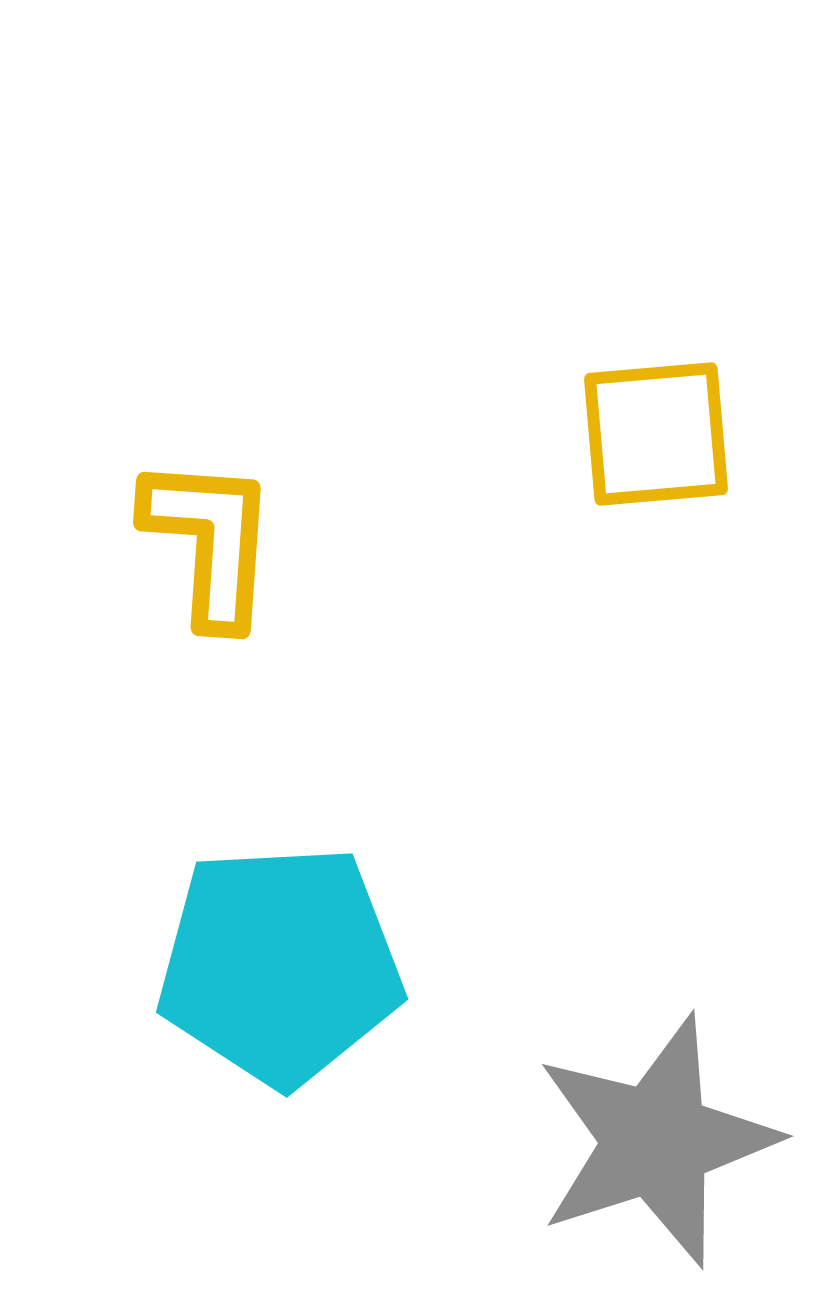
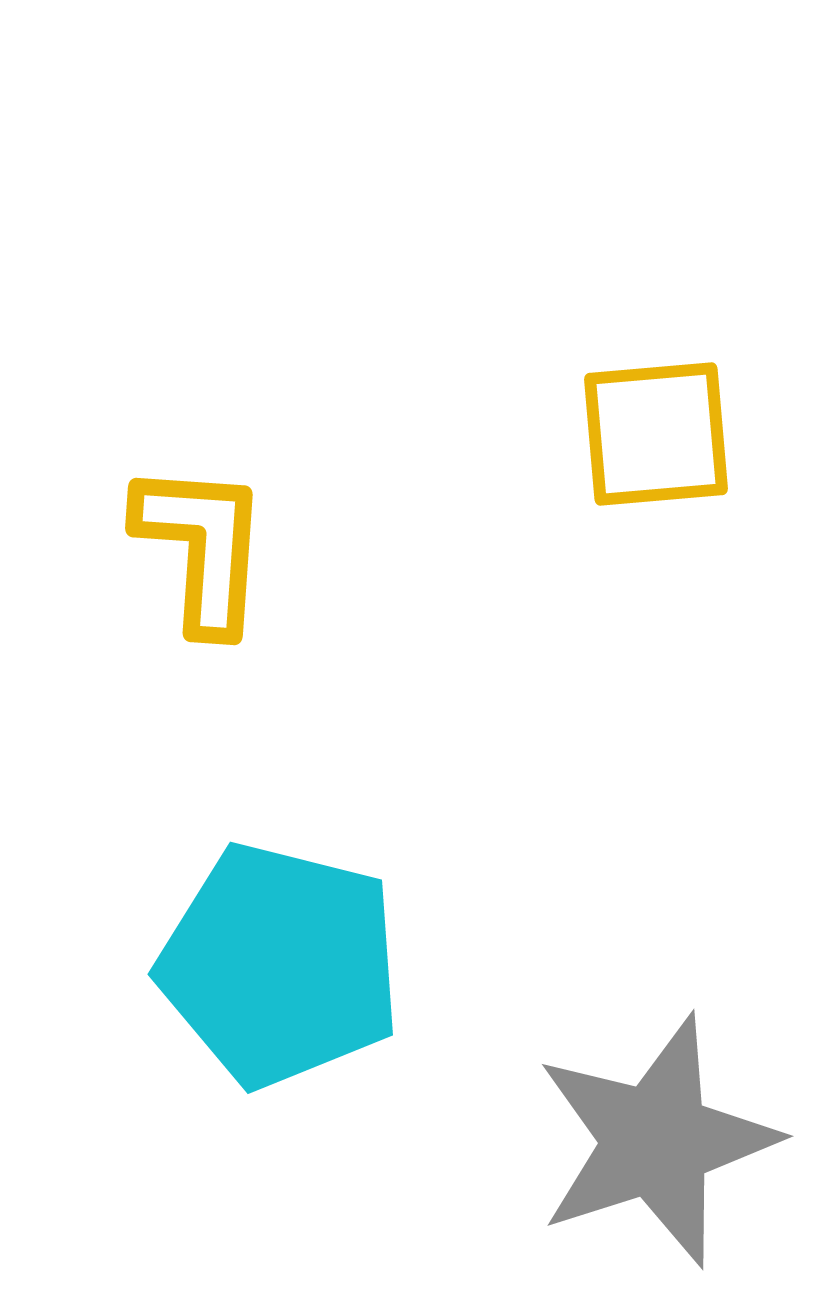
yellow L-shape: moved 8 px left, 6 px down
cyan pentagon: rotated 17 degrees clockwise
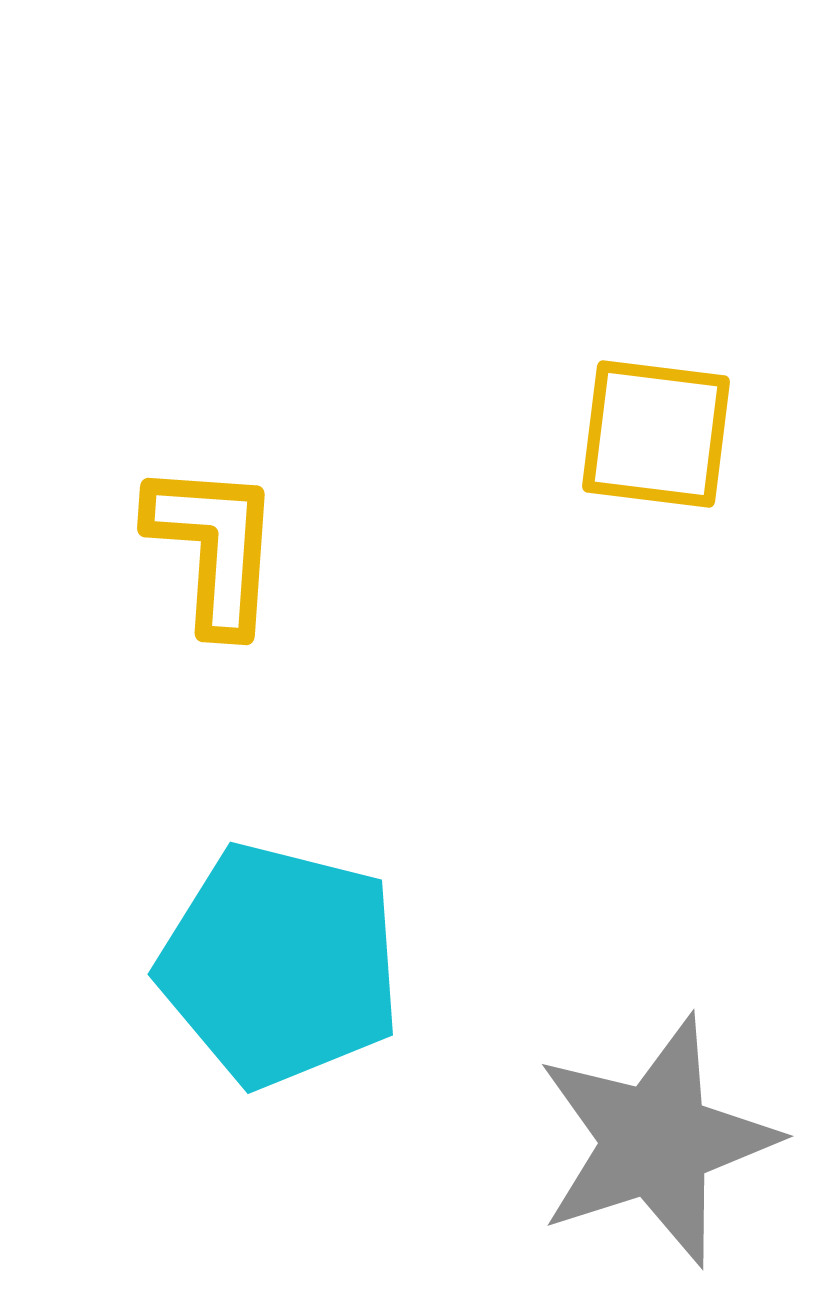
yellow square: rotated 12 degrees clockwise
yellow L-shape: moved 12 px right
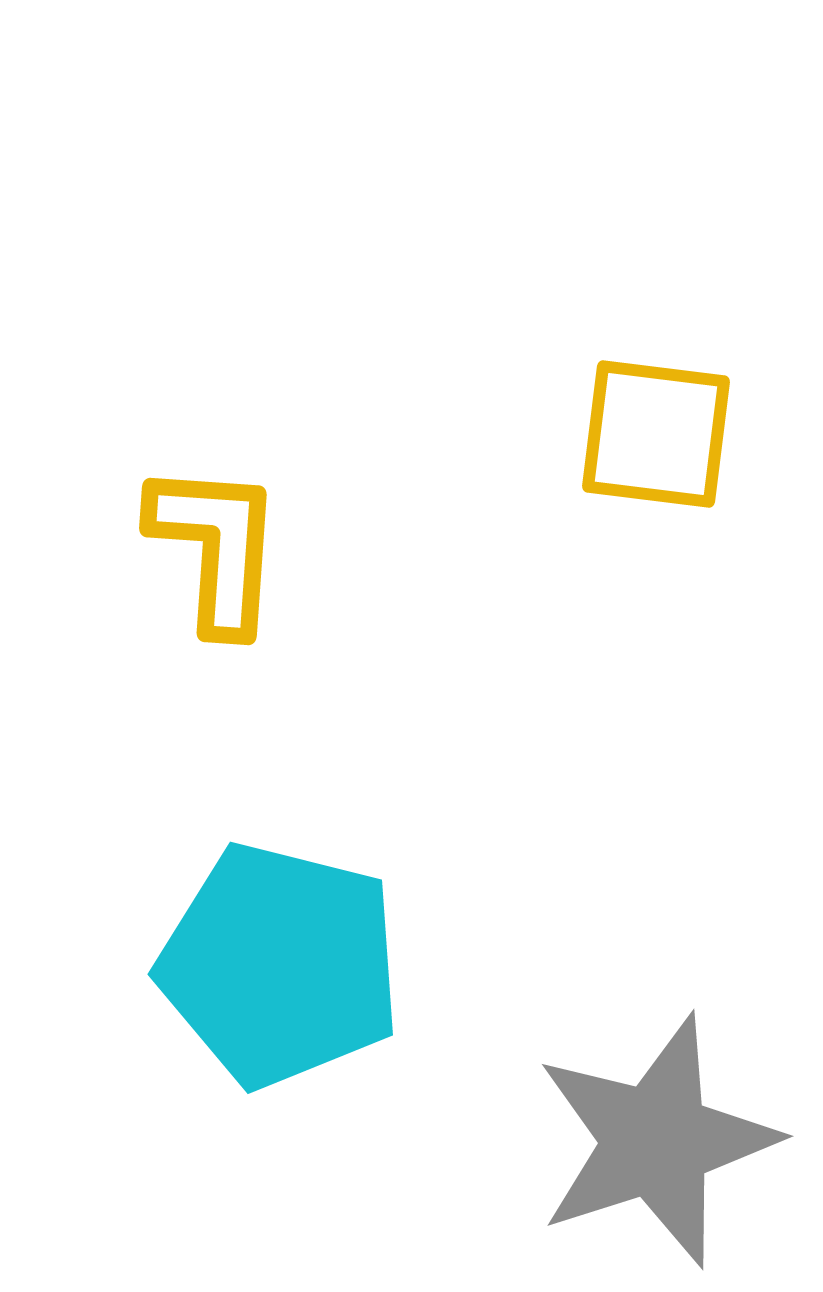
yellow L-shape: moved 2 px right
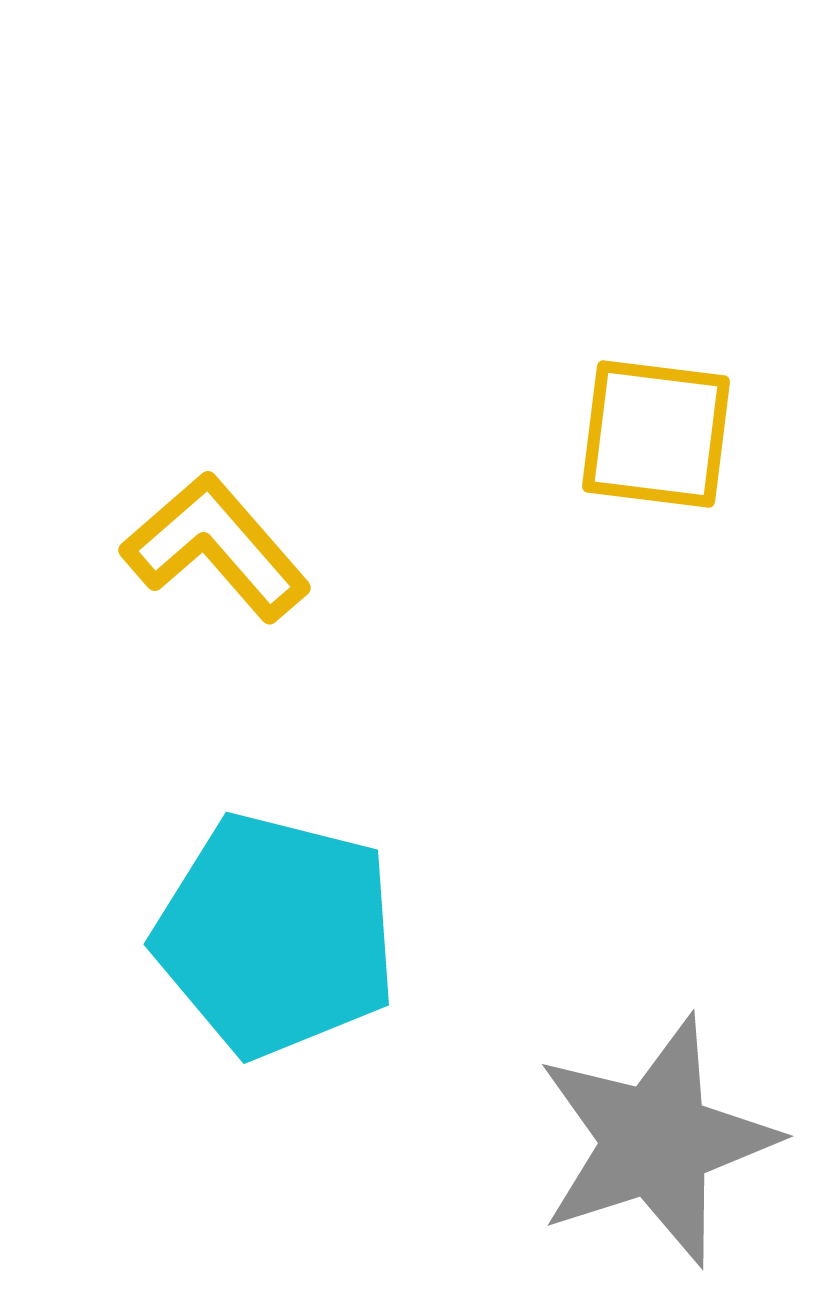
yellow L-shape: rotated 45 degrees counterclockwise
cyan pentagon: moved 4 px left, 30 px up
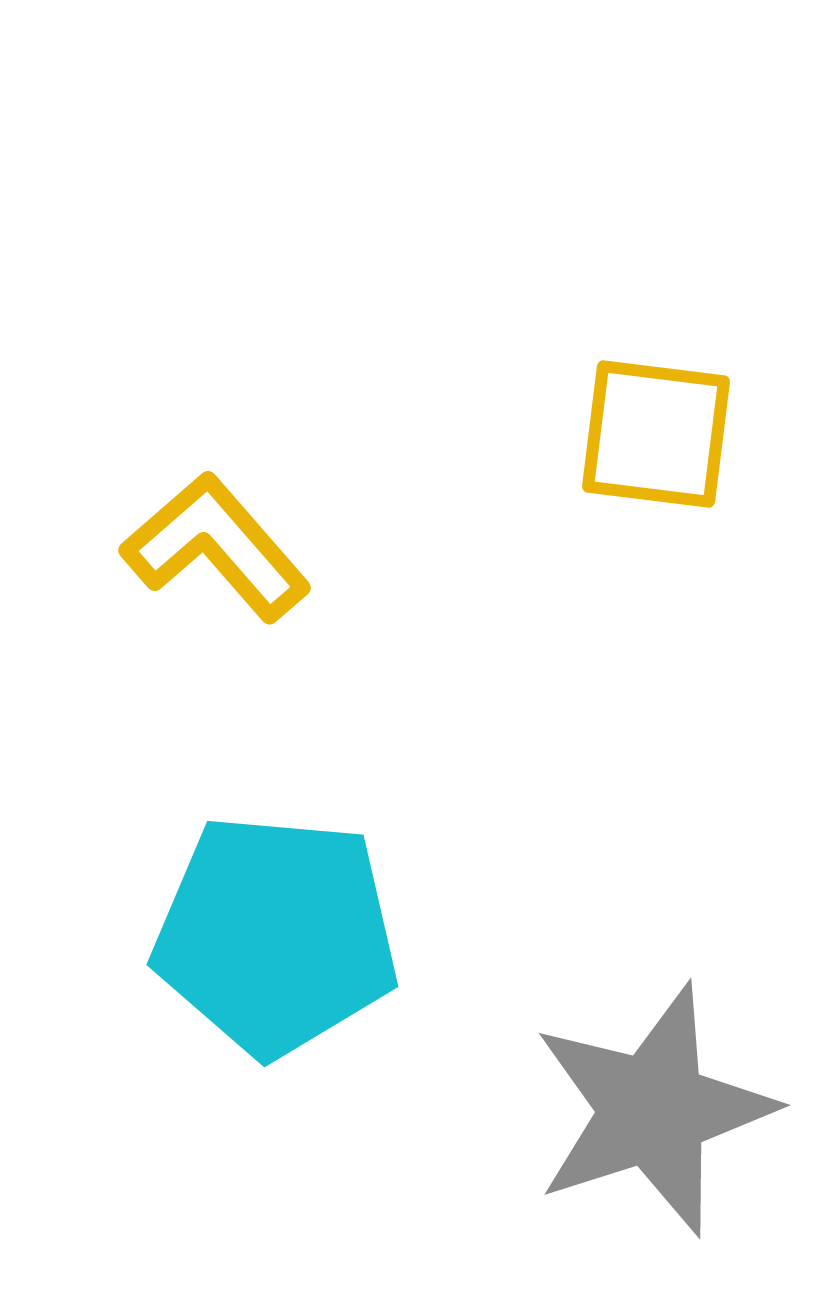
cyan pentagon: rotated 9 degrees counterclockwise
gray star: moved 3 px left, 31 px up
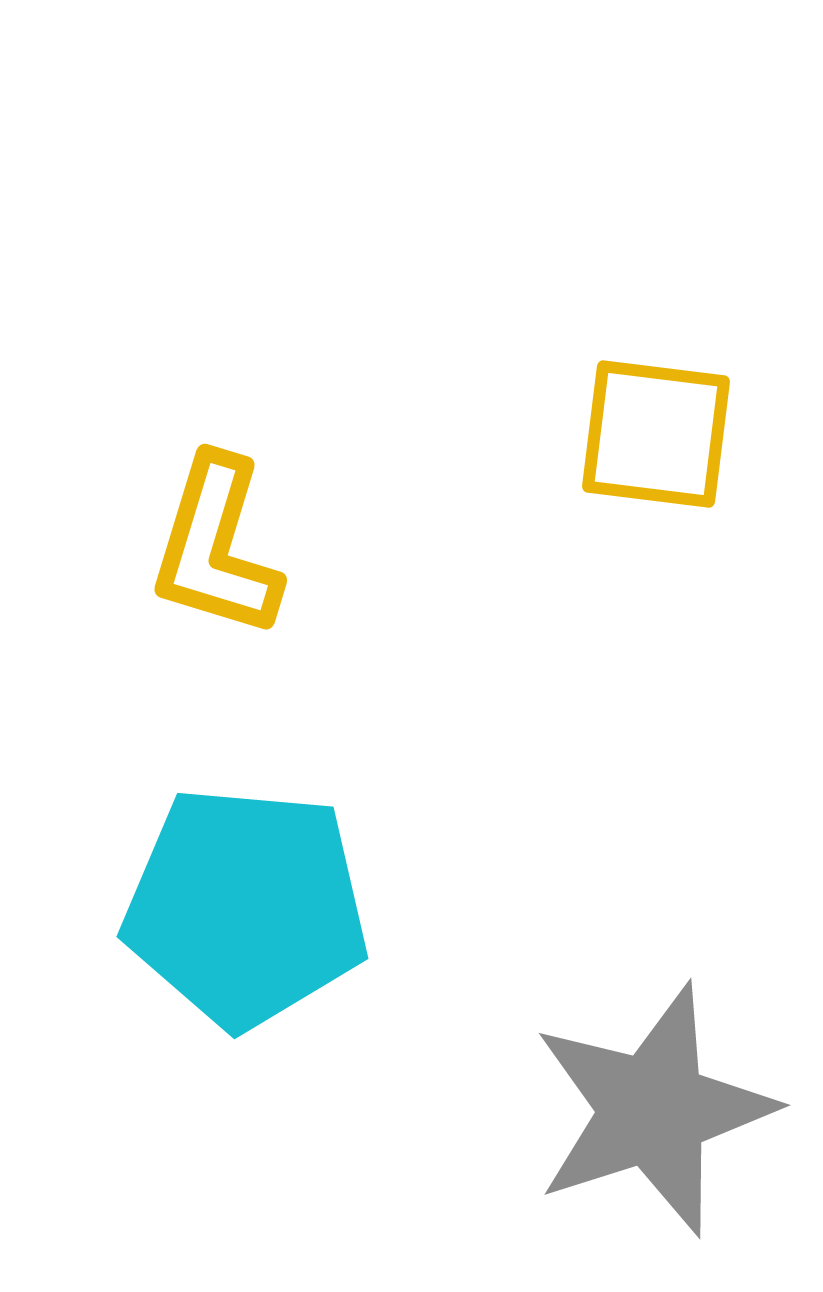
yellow L-shape: rotated 122 degrees counterclockwise
cyan pentagon: moved 30 px left, 28 px up
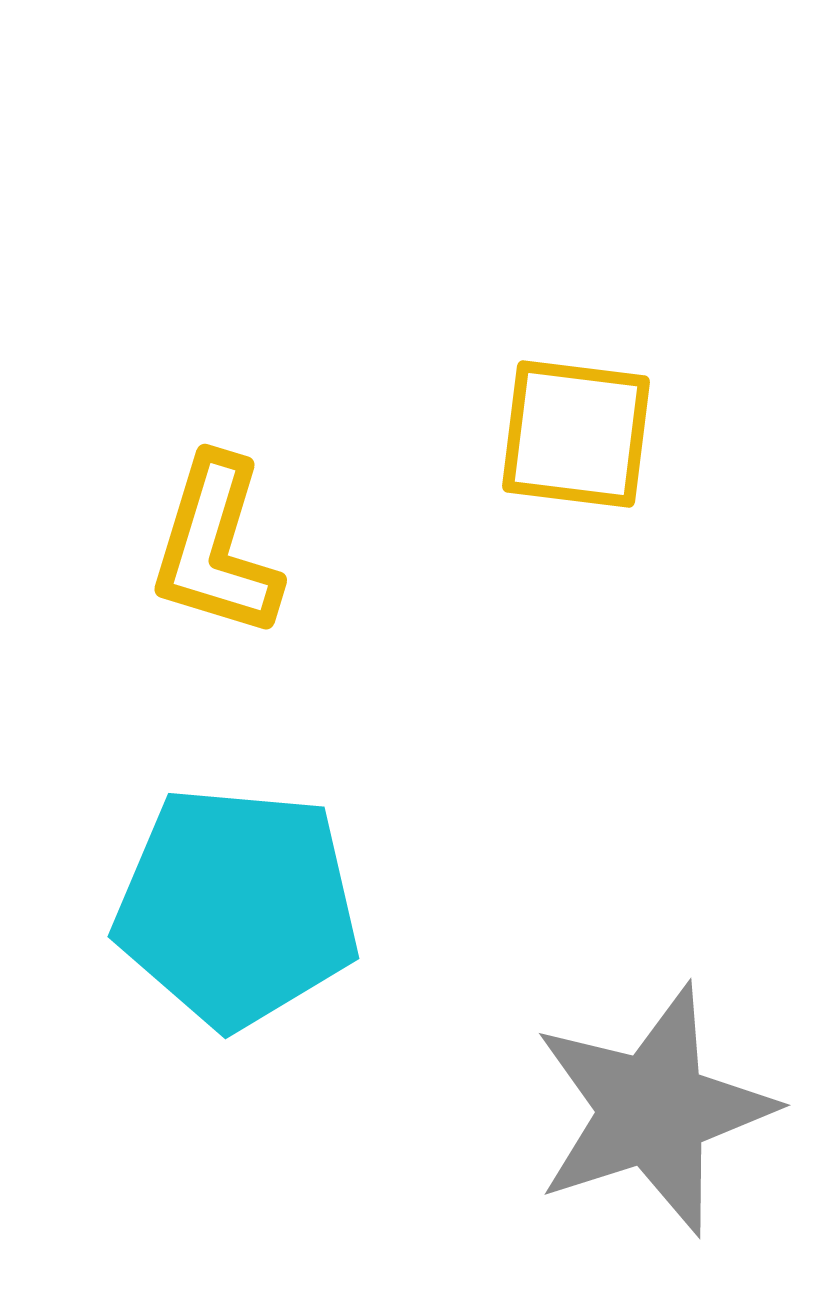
yellow square: moved 80 px left
cyan pentagon: moved 9 px left
